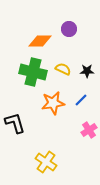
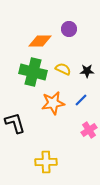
yellow cross: rotated 35 degrees counterclockwise
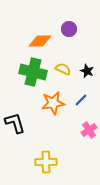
black star: rotated 24 degrees clockwise
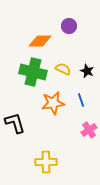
purple circle: moved 3 px up
blue line: rotated 64 degrees counterclockwise
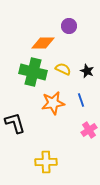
orange diamond: moved 3 px right, 2 px down
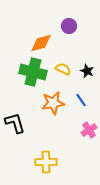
orange diamond: moved 2 px left; rotated 15 degrees counterclockwise
blue line: rotated 16 degrees counterclockwise
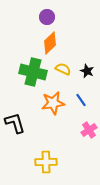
purple circle: moved 22 px left, 9 px up
orange diamond: moved 9 px right; rotated 30 degrees counterclockwise
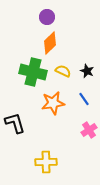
yellow semicircle: moved 2 px down
blue line: moved 3 px right, 1 px up
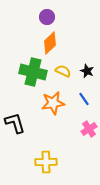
pink cross: moved 1 px up
